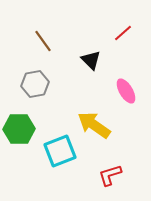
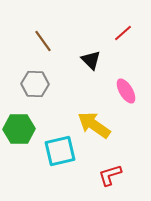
gray hexagon: rotated 12 degrees clockwise
cyan square: rotated 8 degrees clockwise
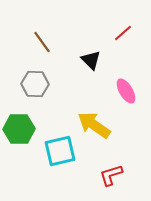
brown line: moved 1 px left, 1 px down
red L-shape: moved 1 px right
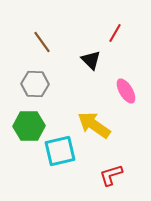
red line: moved 8 px left; rotated 18 degrees counterclockwise
green hexagon: moved 10 px right, 3 px up
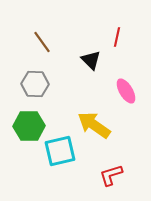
red line: moved 2 px right, 4 px down; rotated 18 degrees counterclockwise
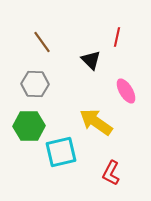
yellow arrow: moved 2 px right, 3 px up
cyan square: moved 1 px right, 1 px down
red L-shape: moved 2 px up; rotated 45 degrees counterclockwise
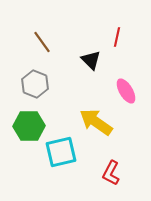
gray hexagon: rotated 20 degrees clockwise
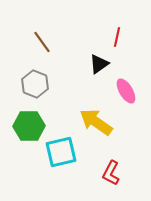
black triangle: moved 8 px right, 4 px down; rotated 40 degrees clockwise
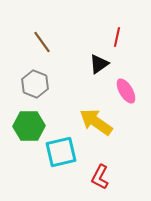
red L-shape: moved 11 px left, 4 px down
